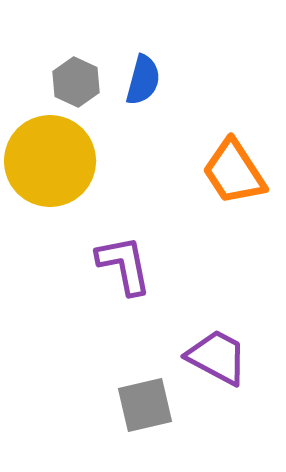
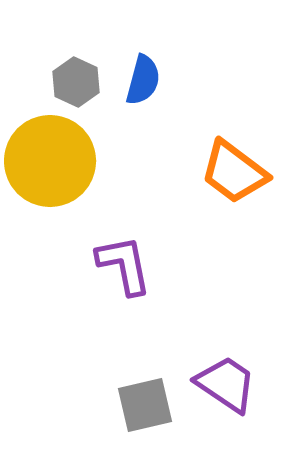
orange trapezoid: rotated 20 degrees counterclockwise
purple trapezoid: moved 9 px right, 27 px down; rotated 6 degrees clockwise
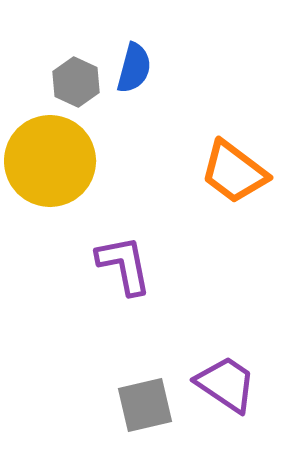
blue semicircle: moved 9 px left, 12 px up
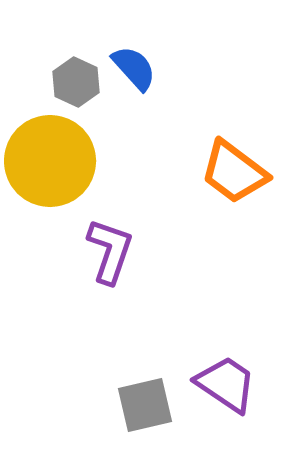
blue semicircle: rotated 57 degrees counterclockwise
purple L-shape: moved 14 px left, 14 px up; rotated 30 degrees clockwise
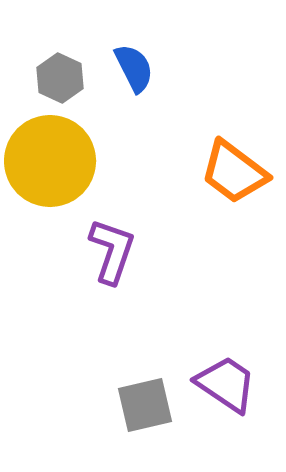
blue semicircle: rotated 15 degrees clockwise
gray hexagon: moved 16 px left, 4 px up
purple L-shape: moved 2 px right
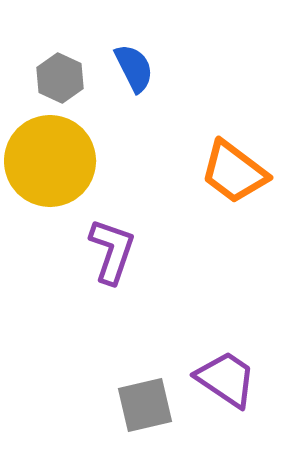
purple trapezoid: moved 5 px up
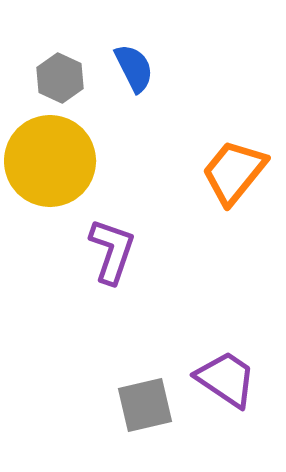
orange trapezoid: rotated 92 degrees clockwise
